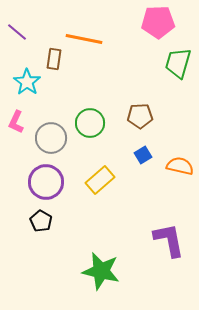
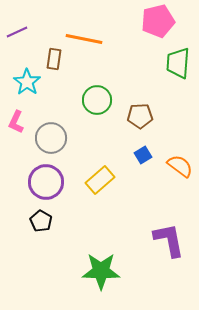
pink pentagon: moved 1 px up; rotated 12 degrees counterclockwise
purple line: rotated 65 degrees counterclockwise
green trapezoid: rotated 12 degrees counterclockwise
green circle: moved 7 px right, 23 px up
orange semicircle: rotated 24 degrees clockwise
green star: rotated 12 degrees counterclockwise
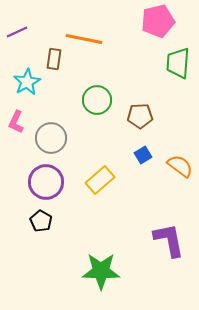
cyan star: rotated 8 degrees clockwise
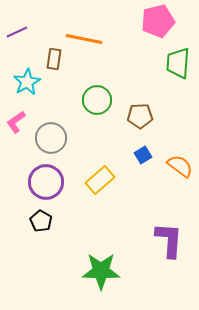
pink L-shape: rotated 30 degrees clockwise
purple L-shape: rotated 15 degrees clockwise
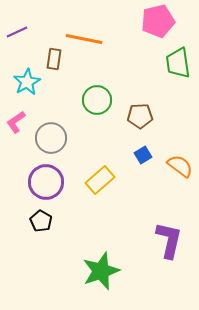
green trapezoid: rotated 12 degrees counterclockwise
purple L-shape: rotated 9 degrees clockwise
green star: rotated 21 degrees counterclockwise
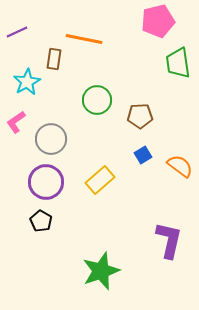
gray circle: moved 1 px down
